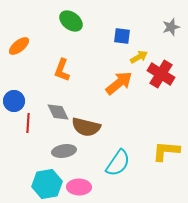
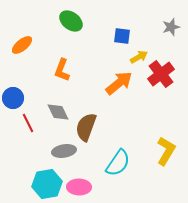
orange ellipse: moved 3 px right, 1 px up
red cross: rotated 20 degrees clockwise
blue circle: moved 1 px left, 3 px up
red line: rotated 30 degrees counterclockwise
brown semicircle: rotated 96 degrees clockwise
yellow L-shape: rotated 116 degrees clockwise
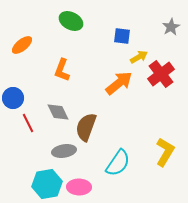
green ellipse: rotated 10 degrees counterclockwise
gray star: rotated 12 degrees counterclockwise
yellow L-shape: moved 1 px left, 1 px down
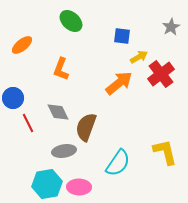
green ellipse: rotated 15 degrees clockwise
orange L-shape: moved 1 px left, 1 px up
yellow L-shape: rotated 44 degrees counterclockwise
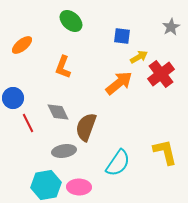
orange L-shape: moved 2 px right, 2 px up
cyan hexagon: moved 1 px left, 1 px down
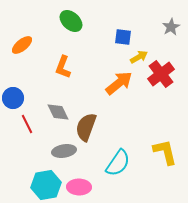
blue square: moved 1 px right, 1 px down
red line: moved 1 px left, 1 px down
